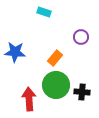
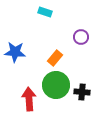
cyan rectangle: moved 1 px right
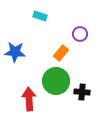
cyan rectangle: moved 5 px left, 4 px down
purple circle: moved 1 px left, 3 px up
orange rectangle: moved 6 px right, 5 px up
green circle: moved 4 px up
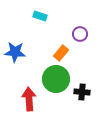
green circle: moved 2 px up
